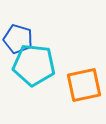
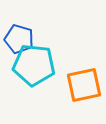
blue pentagon: moved 1 px right
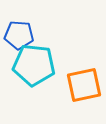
blue pentagon: moved 4 px up; rotated 12 degrees counterclockwise
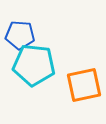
blue pentagon: moved 1 px right
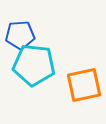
blue pentagon: rotated 8 degrees counterclockwise
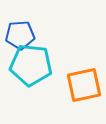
cyan pentagon: moved 3 px left
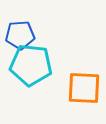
orange square: moved 3 px down; rotated 15 degrees clockwise
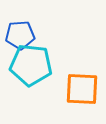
orange square: moved 2 px left, 1 px down
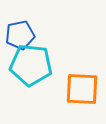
blue pentagon: rotated 8 degrees counterclockwise
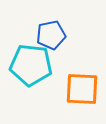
blue pentagon: moved 31 px right
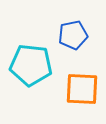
blue pentagon: moved 22 px right
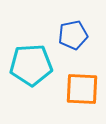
cyan pentagon: rotated 9 degrees counterclockwise
